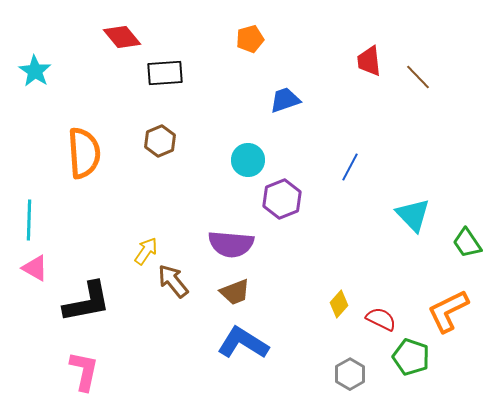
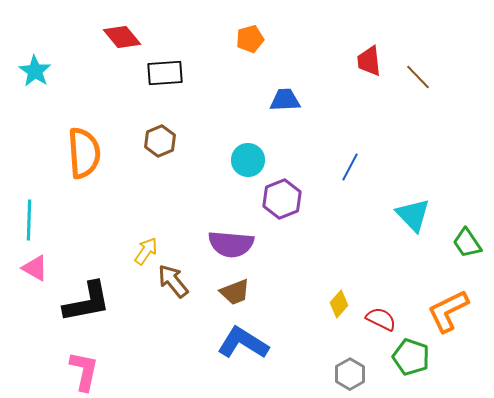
blue trapezoid: rotated 16 degrees clockwise
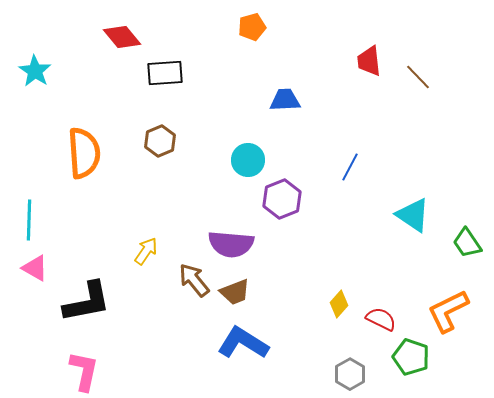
orange pentagon: moved 2 px right, 12 px up
cyan triangle: rotated 12 degrees counterclockwise
brown arrow: moved 21 px right, 1 px up
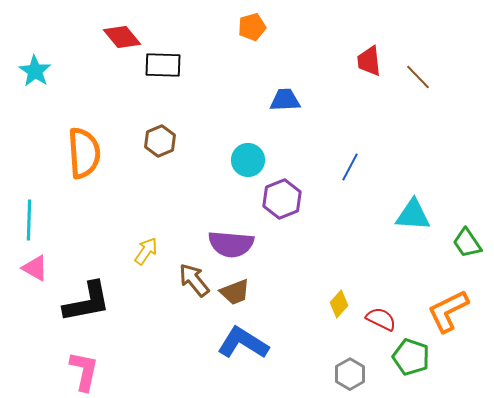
black rectangle: moved 2 px left, 8 px up; rotated 6 degrees clockwise
cyan triangle: rotated 30 degrees counterclockwise
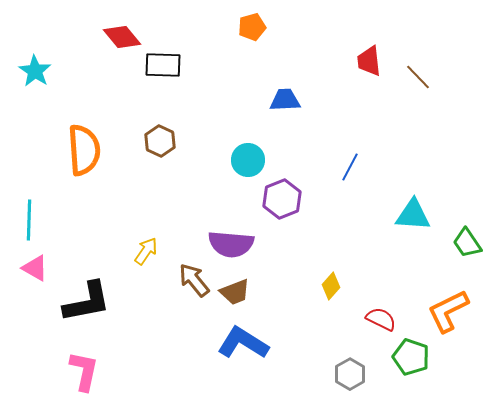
brown hexagon: rotated 12 degrees counterclockwise
orange semicircle: moved 3 px up
yellow diamond: moved 8 px left, 18 px up
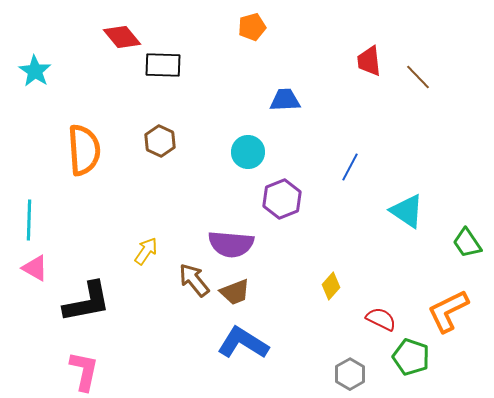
cyan circle: moved 8 px up
cyan triangle: moved 6 px left, 4 px up; rotated 30 degrees clockwise
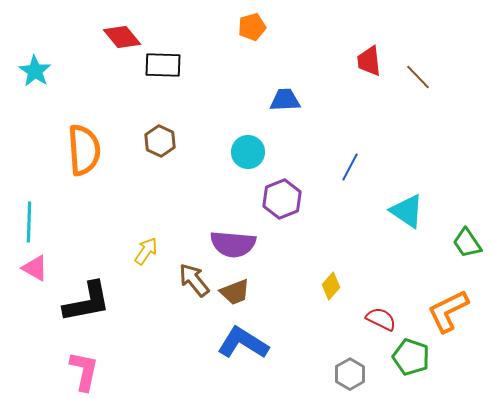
cyan line: moved 2 px down
purple semicircle: moved 2 px right
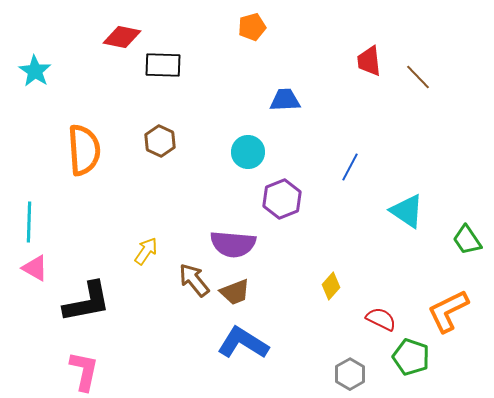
red diamond: rotated 39 degrees counterclockwise
green trapezoid: moved 3 px up
